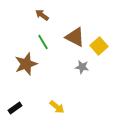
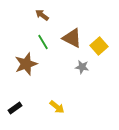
brown triangle: moved 3 px left, 1 px down
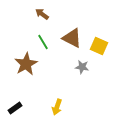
brown arrow: moved 1 px up
yellow square: rotated 24 degrees counterclockwise
brown star: rotated 10 degrees counterclockwise
yellow arrow: rotated 70 degrees clockwise
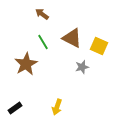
gray star: rotated 24 degrees counterclockwise
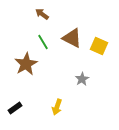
gray star: moved 12 px down; rotated 16 degrees counterclockwise
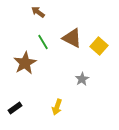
brown arrow: moved 4 px left, 2 px up
yellow square: rotated 18 degrees clockwise
brown star: moved 1 px left, 1 px up
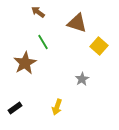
brown triangle: moved 5 px right, 15 px up; rotated 10 degrees counterclockwise
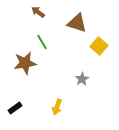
green line: moved 1 px left
brown star: rotated 20 degrees clockwise
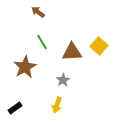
brown triangle: moved 5 px left, 29 px down; rotated 20 degrees counterclockwise
brown star: moved 4 px down; rotated 20 degrees counterclockwise
gray star: moved 19 px left, 1 px down
yellow arrow: moved 2 px up
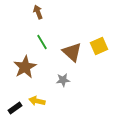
brown arrow: rotated 32 degrees clockwise
yellow square: rotated 24 degrees clockwise
brown triangle: rotated 45 degrees clockwise
gray star: rotated 24 degrees clockwise
yellow arrow: moved 20 px left, 4 px up; rotated 84 degrees clockwise
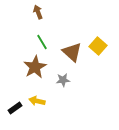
yellow square: moved 1 px left; rotated 24 degrees counterclockwise
brown star: moved 10 px right
